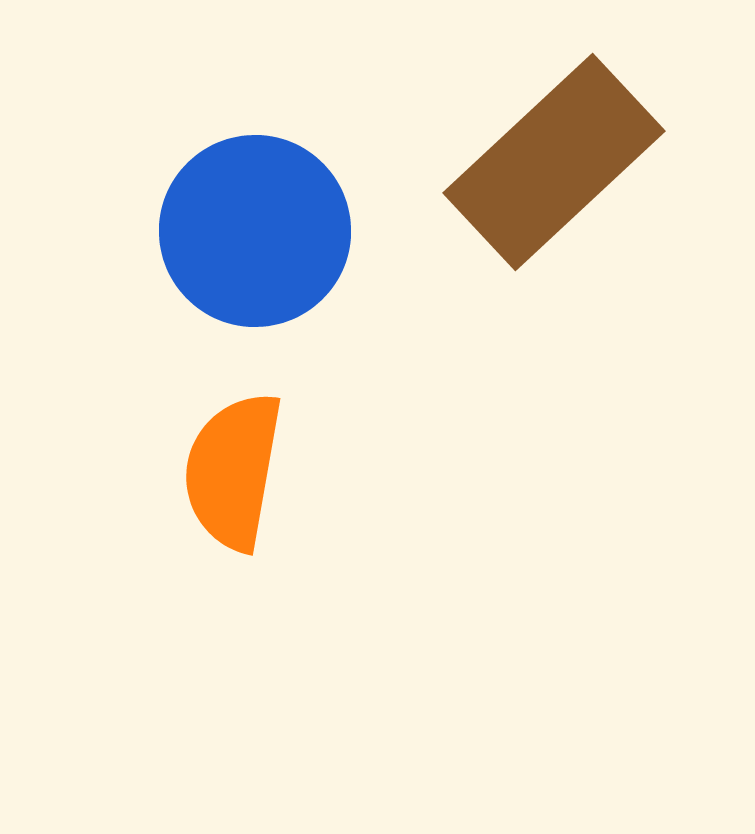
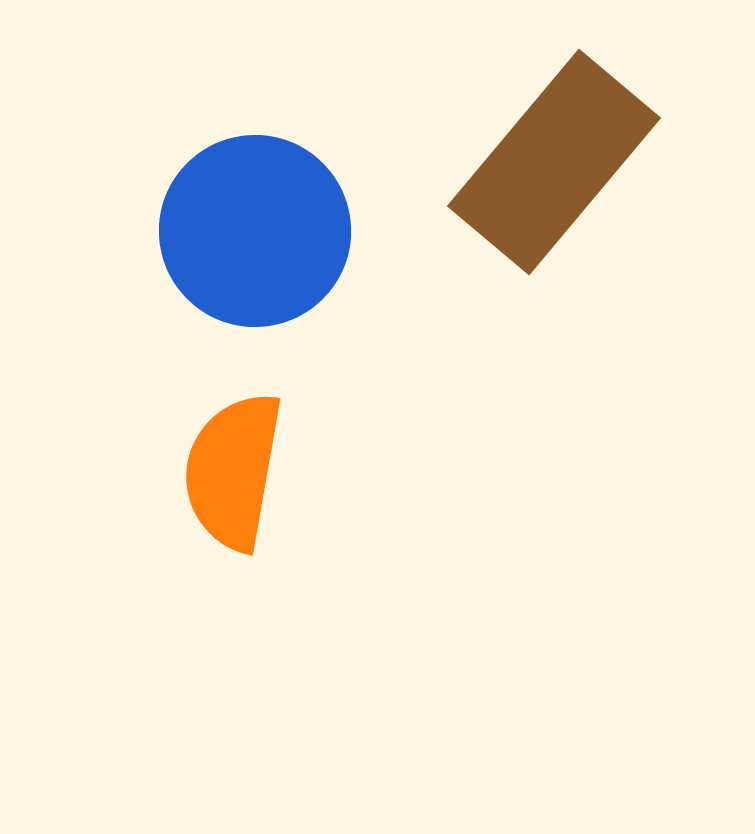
brown rectangle: rotated 7 degrees counterclockwise
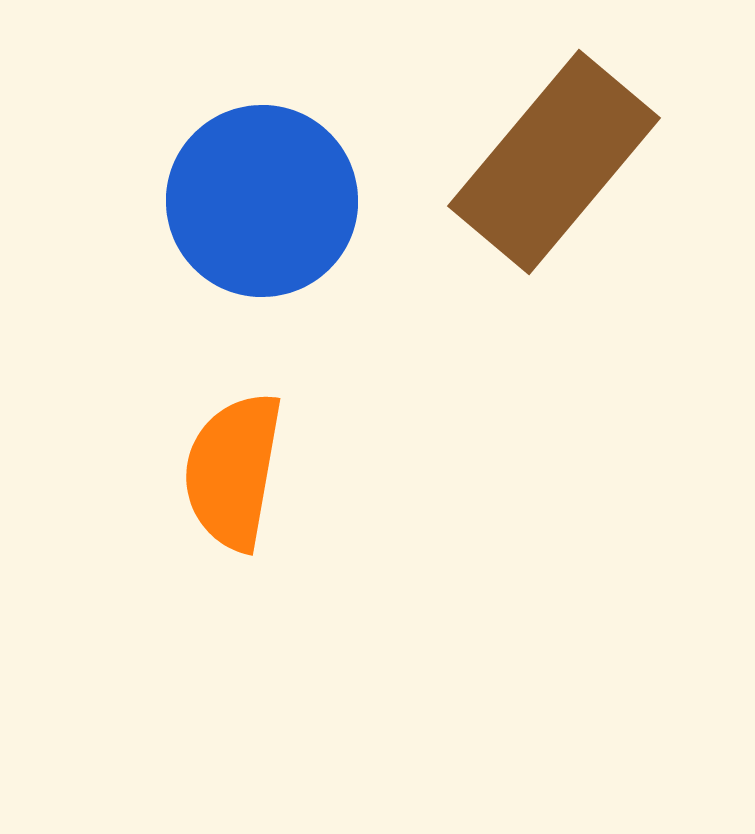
blue circle: moved 7 px right, 30 px up
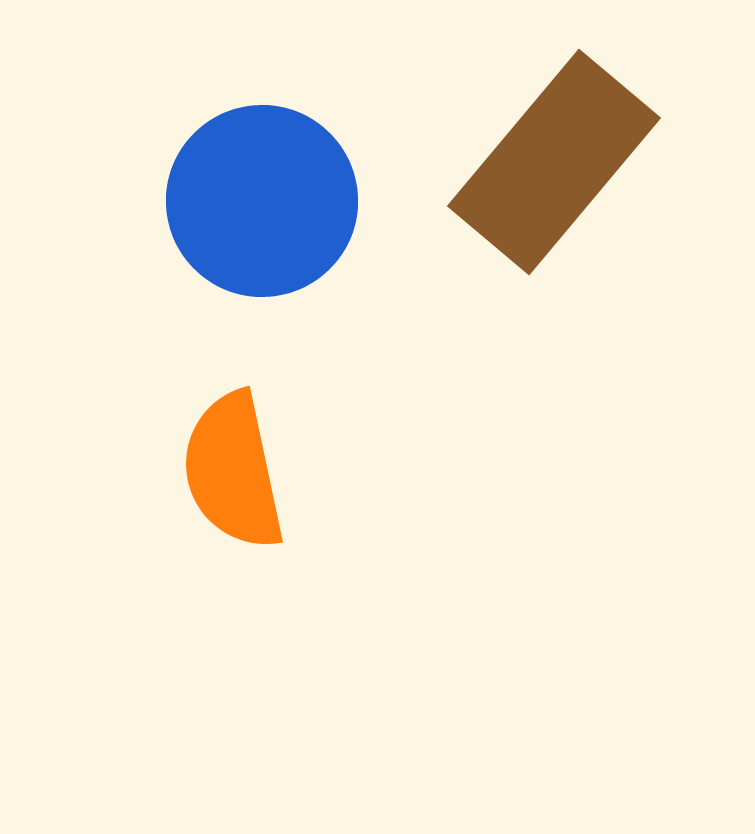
orange semicircle: rotated 22 degrees counterclockwise
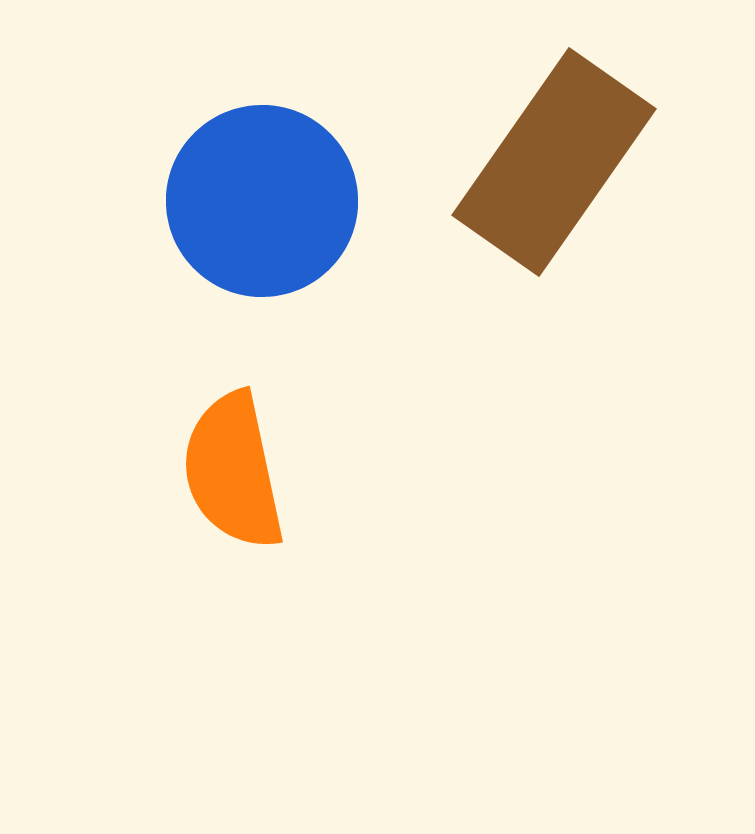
brown rectangle: rotated 5 degrees counterclockwise
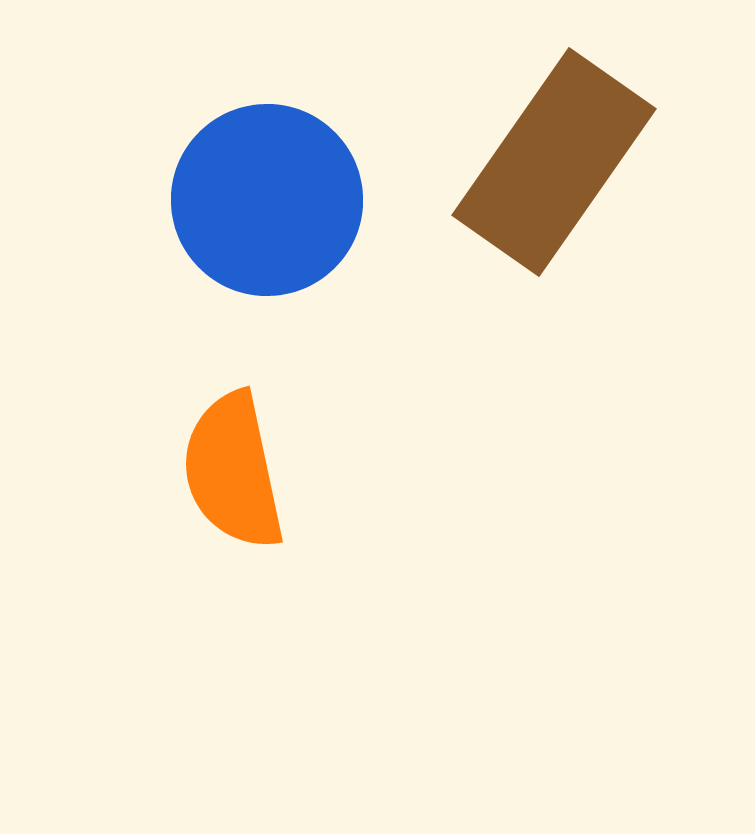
blue circle: moved 5 px right, 1 px up
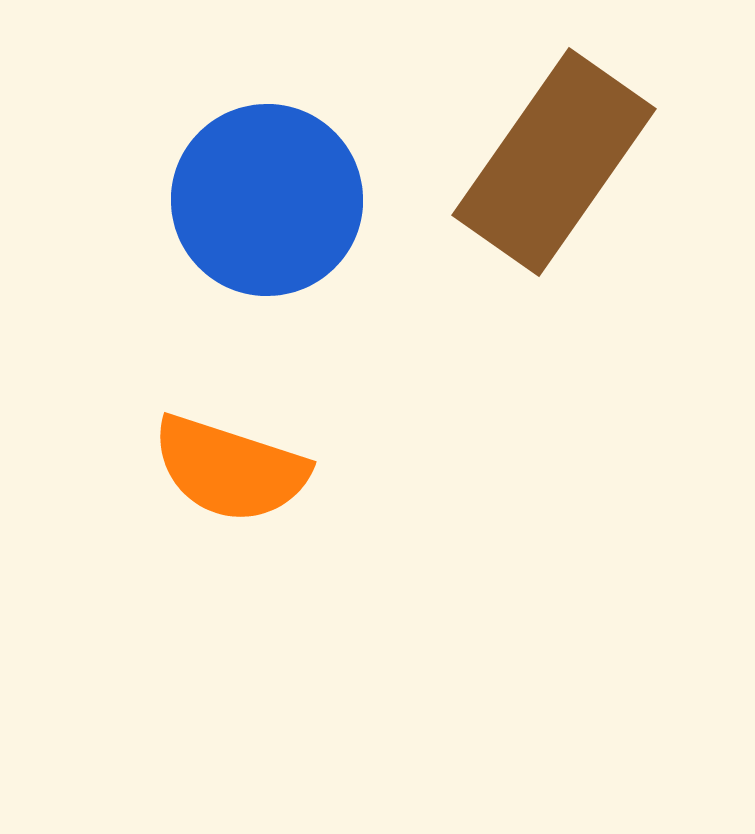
orange semicircle: moved 3 px left, 2 px up; rotated 60 degrees counterclockwise
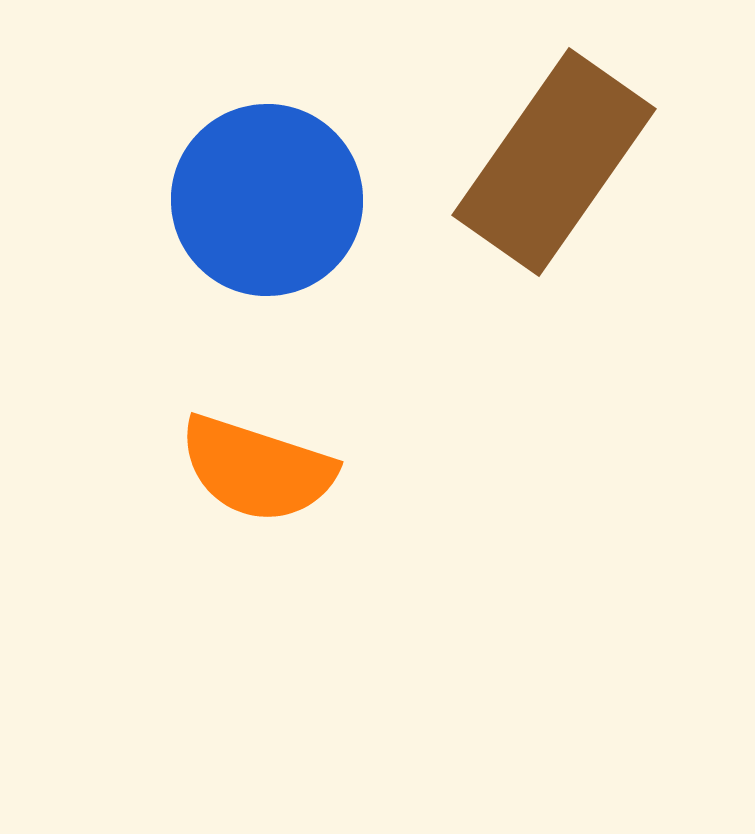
orange semicircle: moved 27 px right
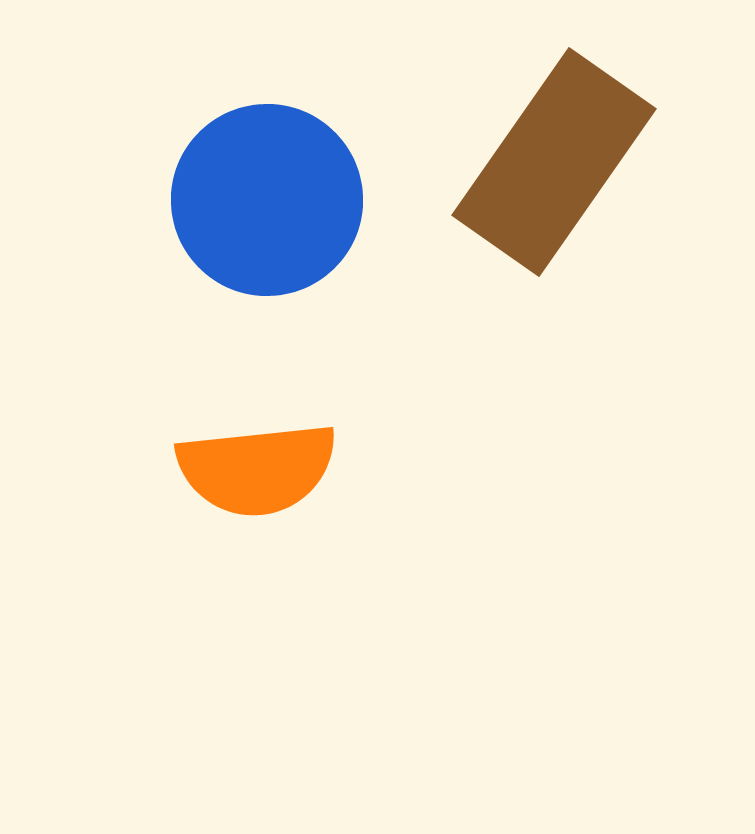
orange semicircle: rotated 24 degrees counterclockwise
